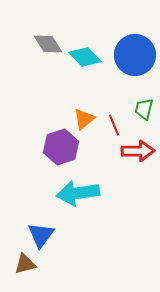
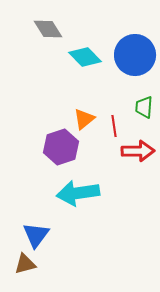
gray diamond: moved 15 px up
green trapezoid: moved 2 px up; rotated 10 degrees counterclockwise
red line: moved 1 px down; rotated 15 degrees clockwise
blue triangle: moved 5 px left
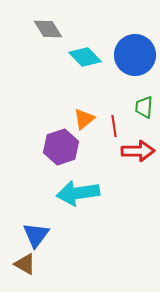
brown triangle: rotated 45 degrees clockwise
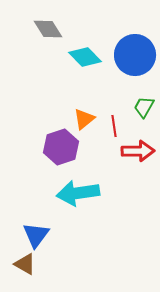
green trapezoid: rotated 25 degrees clockwise
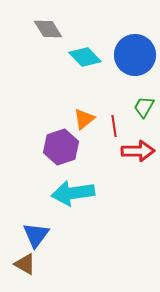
cyan arrow: moved 5 px left
